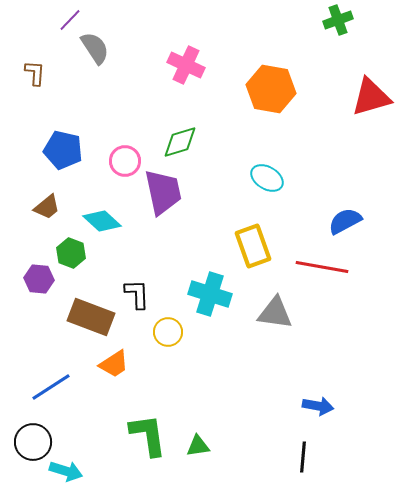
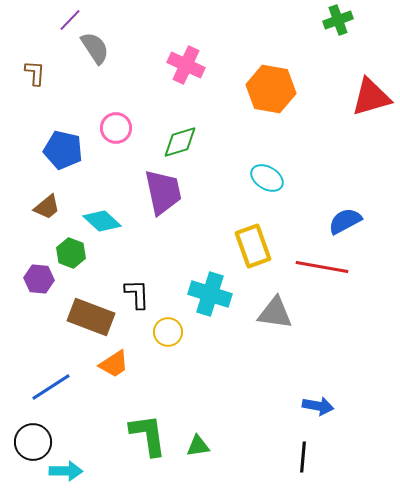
pink circle: moved 9 px left, 33 px up
cyan arrow: rotated 16 degrees counterclockwise
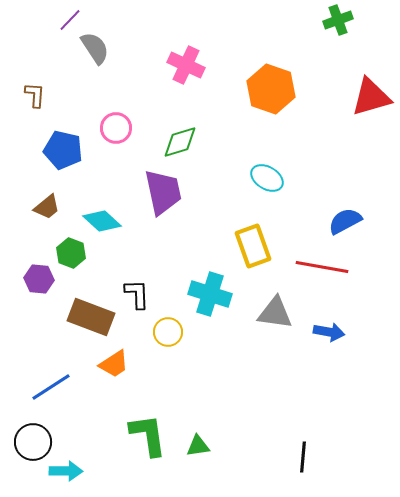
brown L-shape: moved 22 px down
orange hexagon: rotated 9 degrees clockwise
blue arrow: moved 11 px right, 74 px up
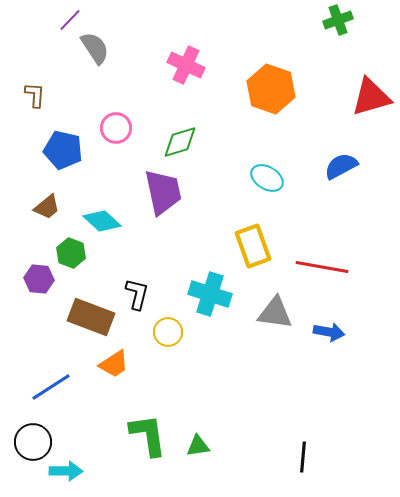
blue semicircle: moved 4 px left, 55 px up
black L-shape: rotated 16 degrees clockwise
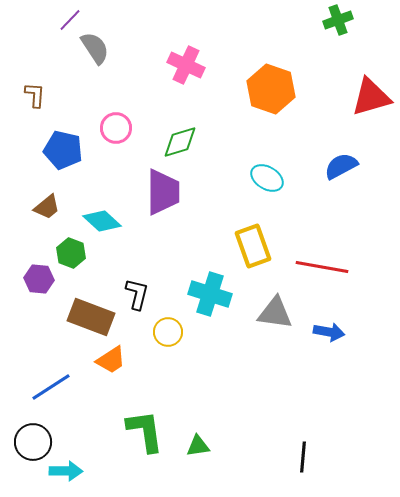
purple trapezoid: rotated 12 degrees clockwise
orange trapezoid: moved 3 px left, 4 px up
green L-shape: moved 3 px left, 4 px up
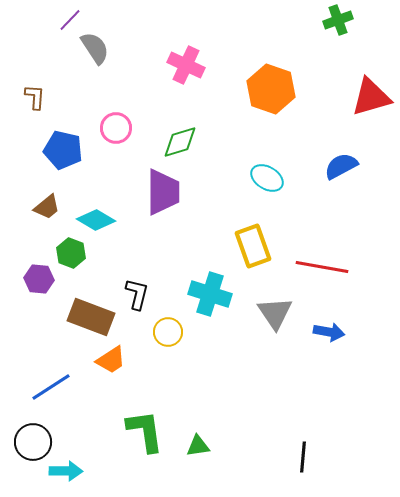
brown L-shape: moved 2 px down
cyan diamond: moved 6 px left, 1 px up; rotated 12 degrees counterclockwise
gray triangle: rotated 48 degrees clockwise
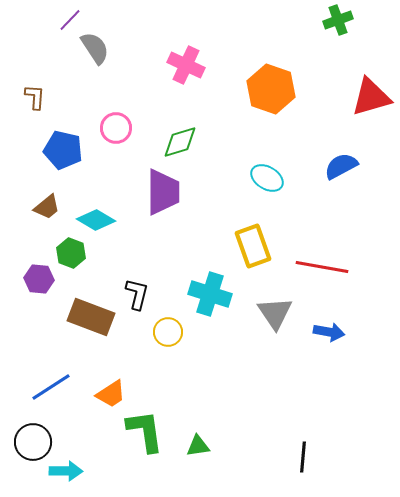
orange trapezoid: moved 34 px down
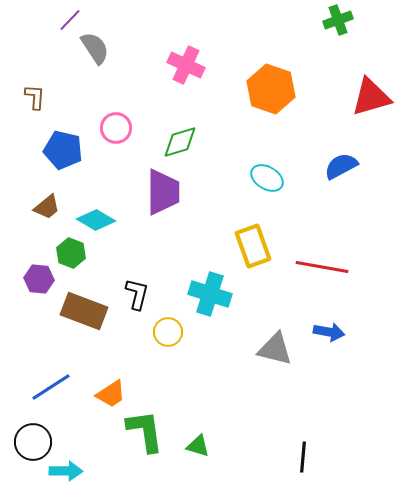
gray triangle: moved 36 px down; rotated 42 degrees counterclockwise
brown rectangle: moved 7 px left, 6 px up
green triangle: rotated 25 degrees clockwise
